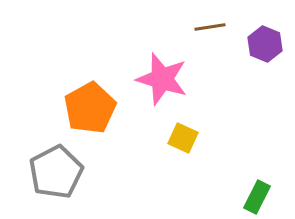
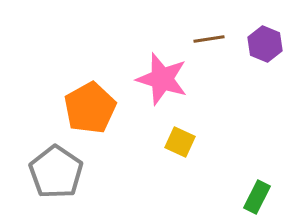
brown line: moved 1 px left, 12 px down
yellow square: moved 3 px left, 4 px down
gray pentagon: rotated 10 degrees counterclockwise
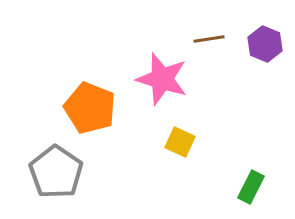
orange pentagon: rotated 21 degrees counterclockwise
green rectangle: moved 6 px left, 10 px up
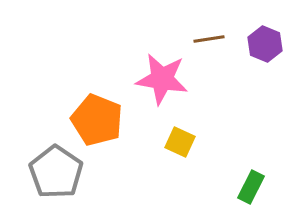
pink star: rotated 8 degrees counterclockwise
orange pentagon: moved 7 px right, 12 px down
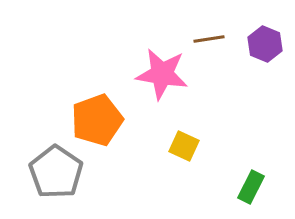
pink star: moved 5 px up
orange pentagon: rotated 30 degrees clockwise
yellow square: moved 4 px right, 4 px down
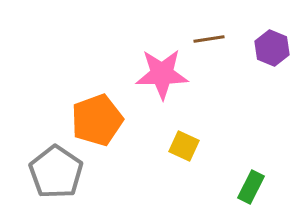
purple hexagon: moved 7 px right, 4 px down
pink star: rotated 10 degrees counterclockwise
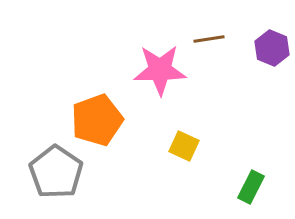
pink star: moved 2 px left, 4 px up
